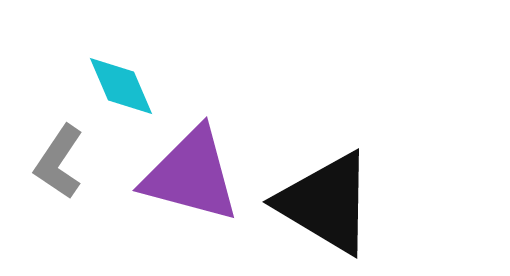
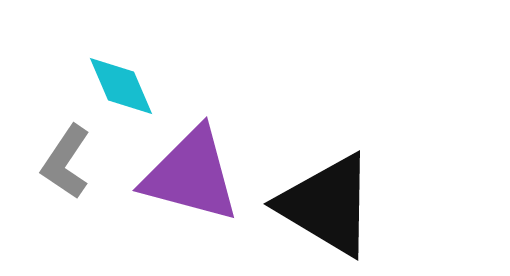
gray L-shape: moved 7 px right
black triangle: moved 1 px right, 2 px down
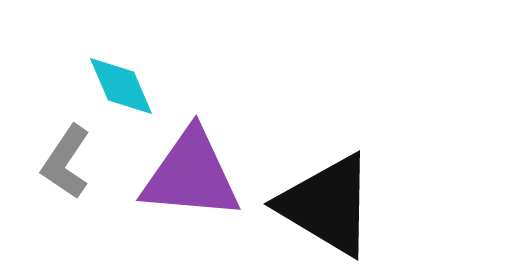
purple triangle: rotated 10 degrees counterclockwise
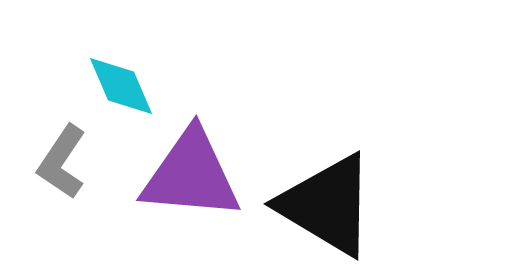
gray L-shape: moved 4 px left
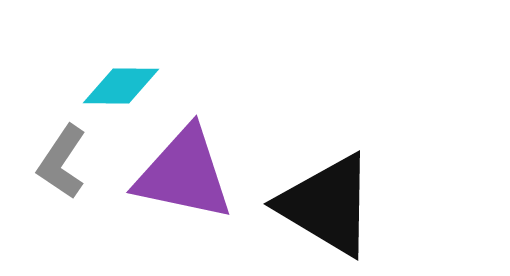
cyan diamond: rotated 66 degrees counterclockwise
purple triangle: moved 7 px left, 1 px up; rotated 7 degrees clockwise
